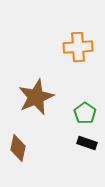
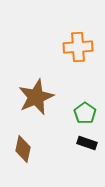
brown diamond: moved 5 px right, 1 px down
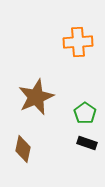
orange cross: moved 5 px up
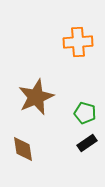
green pentagon: rotated 20 degrees counterclockwise
black rectangle: rotated 54 degrees counterclockwise
brown diamond: rotated 20 degrees counterclockwise
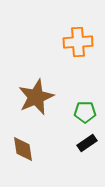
green pentagon: moved 1 px up; rotated 15 degrees counterclockwise
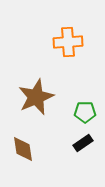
orange cross: moved 10 px left
black rectangle: moved 4 px left
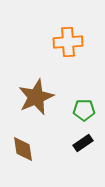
green pentagon: moved 1 px left, 2 px up
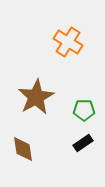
orange cross: rotated 36 degrees clockwise
brown star: rotated 6 degrees counterclockwise
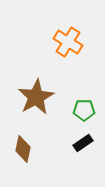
brown diamond: rotated 20 degrees clockwise
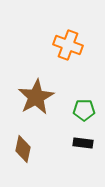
orange cross: moved 3 px down; rotated 12 degrees counterclockwise
black rectangle: rotated 42 degrees clockwise
